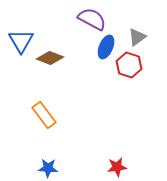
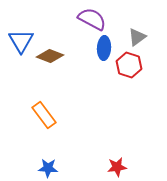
blue ellipse: moved 2 px left, 1 px down; rotated 20 degrees counterclockwise
brown diamond: moved 2 px up
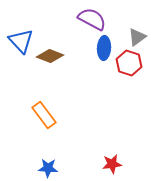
blue triangle: rotated 12 degrees counterclockwise
red hexagon: moved 2 px up
red star: moved 5 px left, 3 px up
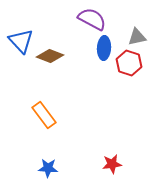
gray triangle: rotated 24 degrees clockwise
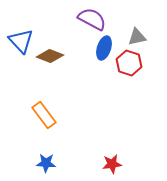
blue ellipse: rotated 15 degrees clockwise
blue star: moved 2 px left, 5 px up
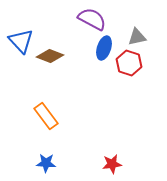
orange rectangle: moved 2 px right, 1 px down
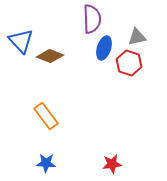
purple semicircle: rotated 60 degrees clockwise
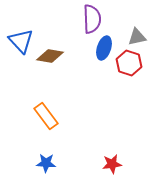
brown diamond: rotated 12 degrees counterclockwise
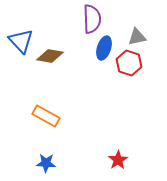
orange rectangle: rotated 24 degrees counterclockwise
red star: moved 6 px right, 4 px up; rotated 24 degrees counterclockwise
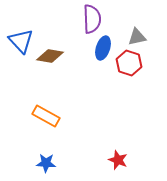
blue ellipse: moved 1 px left
red star: rotated 18 degrees counterclockwise
